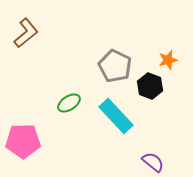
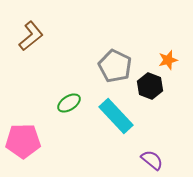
brown L-shape: moved 5 px right, 3 px down
purple semicircle: moved 1 px left, 2 px up
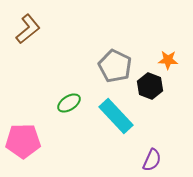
brown L-shape: moved 3 px left, 7 px up
orange star: rotated 18 degrees clockwise
purple semicircle: rotated 75 degrees clockwise
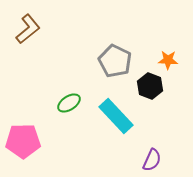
gray pentagon: moved 5 px up
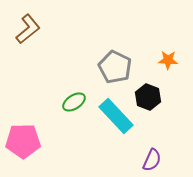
gray pentagon: moved 6 px down
black hexagon: moved 2 px left, 11 px down
green ellipse: moved 5 px right, 1 px up
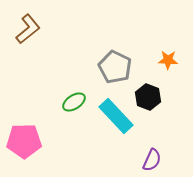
pink pentagon: moved 1 px right
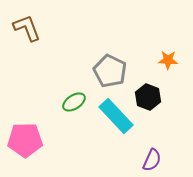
brown L-shape: moved 1 px left, 1 px up; rotated 72 degrees counterclockwise
gray pentagon: moved 5 px left, 4 px down
pink pentagon: moved 1 px right, 1 px up
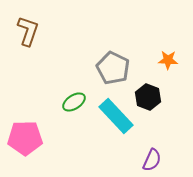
brown L-shape: moved 1 px right, 3 px down; rotated 40 degrees clockwise
gray pentagon: moved 3 px right, 3 px up
pink pentagon: moved 2 px up
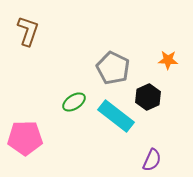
black hexagon: rotated 15 degrees clockwise
cyan rectangle: rotated 9 degrees counterclockwise
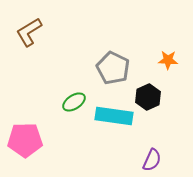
brown L-shape: moved 1 px right, 1 px down; rotated 140 degrees counterclockwise
cyan rectangle: moved 2 px left; rotated 30 degrees counterclockwise
pink pentagon: moved 2 px down
